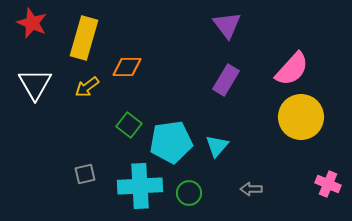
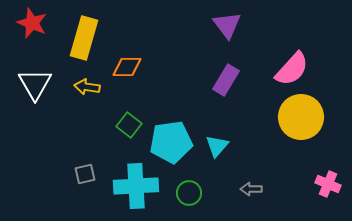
yellow arrow: rotated 45 degrees clockwise
cyan cross: moved 4 px left
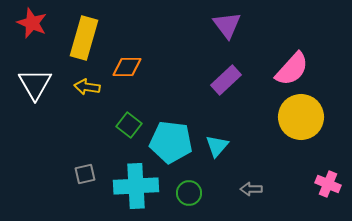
purple rectangle: rotated 16 degrees clockwise
cyan pentagon: rotated 15 degrees clockwise
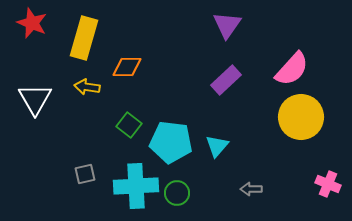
purple triangle: rotated 12 degrees clockwise
white triangle: moved 15 px down
green circle: moved 12 px left
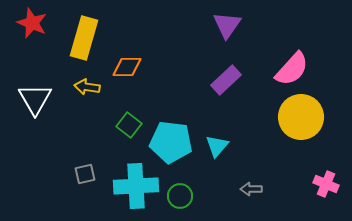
pink cross: moved 2 px left
green circle: moved 3 px right, 3 px down
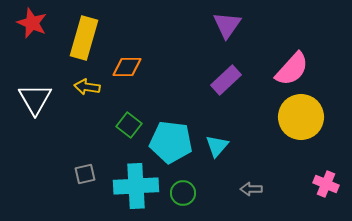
green circle: moved 3 px right, 3 px up
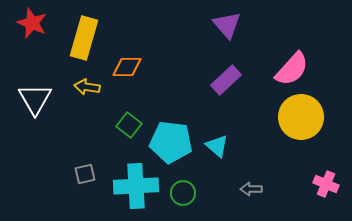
purple triangle: rotated 16 degrees counterclockwise
cyan triangle: rotated 30 degrees counterclockwise
